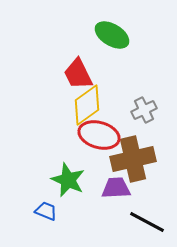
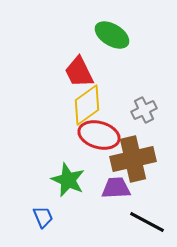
red trapezoid: moved 1 px right, 2 px up
blue trapezoid: moved 3 px left, 6 px down; rotated 45 degrees clockwise
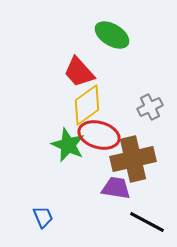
red trapezoid: rotated 16 degrees counterclockwise
gray cross: moved 6 px right, 3 px up
green star: moved 35 px up
purple trapezoid: rotated 12 degrees clockwise
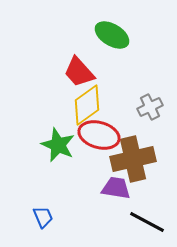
green star: moved 10 px left
